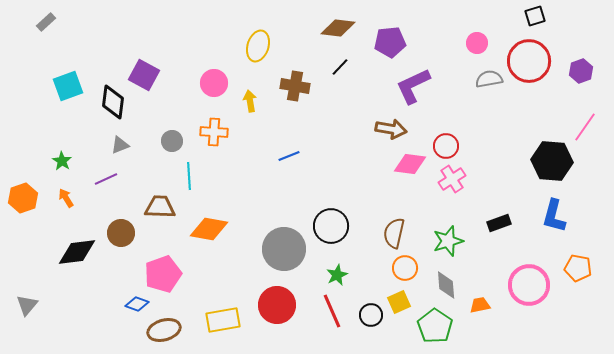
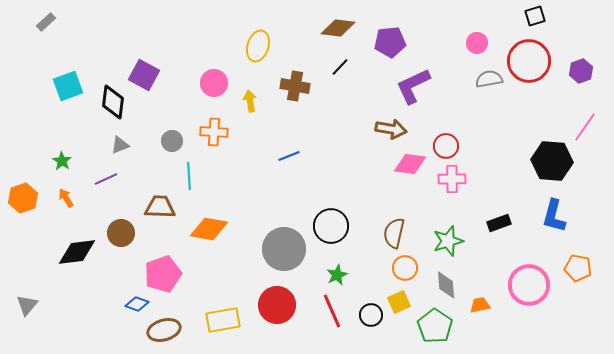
pink cross at (452, 179): rotated 32 degrees clockwise
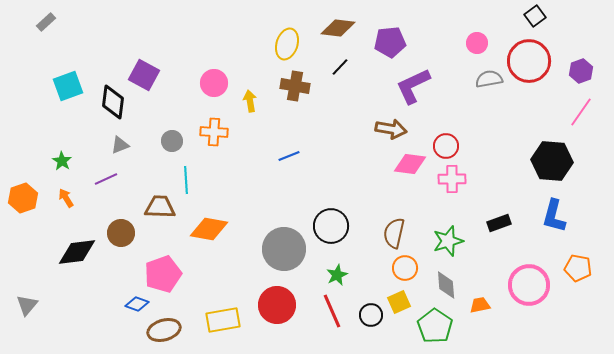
black square at (535, 16): rotated 20 degrees counterclockwise
yellow ellipse at (258, 46): moved 29 px right, 2 px up
pink line at (585, 127): moved 4 px left, 15 px up
cyan line at (189, 176): moved 3 px left, 4 px down
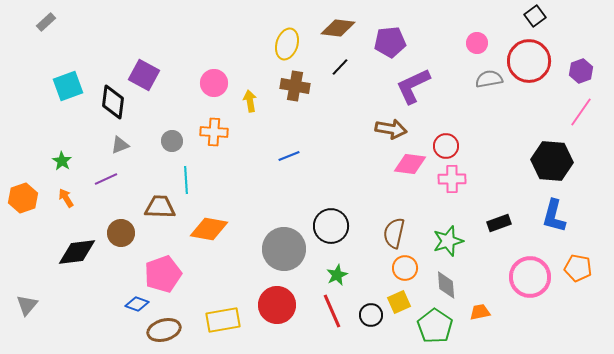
pink circle at (529, 285): moved 1 px right, 8 px up
orange trapezoid at (480, 305): moved 7 px down
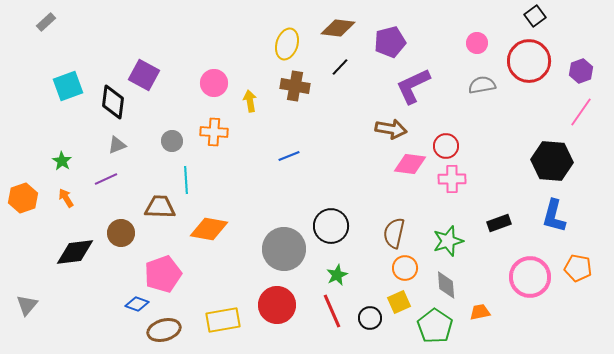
purple pentagon at (390, 42): rotated 8 degrees counterclockwise
gray semicircle at (489, 79): moved 7 px left, 6 px down
gray triangle at (120, 145): moved 3 px left
black diamond at (77, 252): moved 2 px left
black circle at (371, 315): moved 1 px left, 3 px down
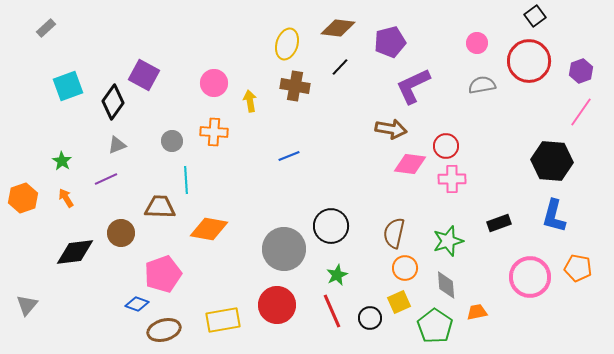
gray rectangle at (46, 22): moved 6 px down
black diamond at (113, 102): rotated 28 degrees clockwise
orange trapezoid at (480, 312): moved 3 px left
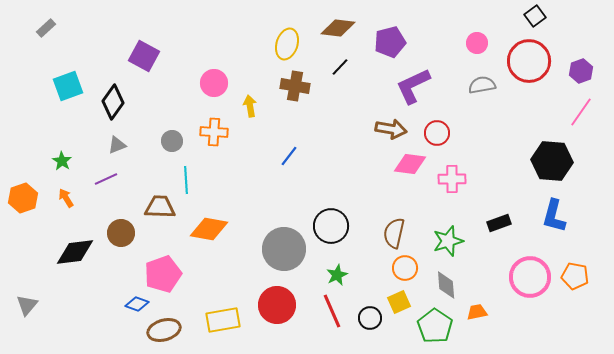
purple square at (144, 75): moved 19 px up
yellow arrow at (250, 101): moved 5 px down
red circle at (446, 146): moved 9 px left, 13 px up
blue line at (289, 156): rotated 30 degrees counterclockwise
orange pentagon at (578, 268): moved 3 px left, 8 px down
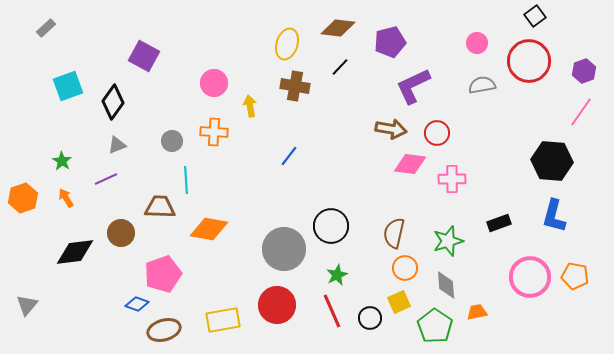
purple hexagon at (581, 71): moved 3 px right
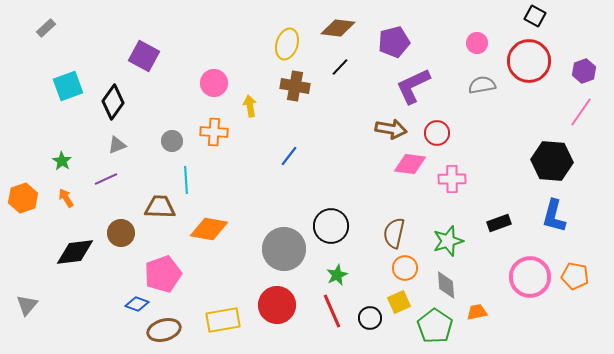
black square at (535, 16): rotated 25 degrees counterclockwise
purple pentagon at (390, 42): moved 4 px right
